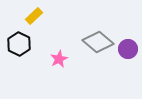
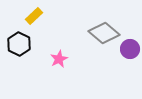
gray diamond: moved 6 px right, 9 px up
purple circle: moved 2 px right
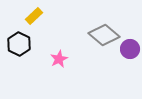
gray diamond: moved 2 px down
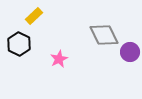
gray diamond: rotated 24 degrees clockwise
purple circle: moved 3 px down
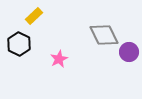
purple circle: moved 1 px left
